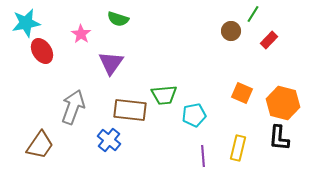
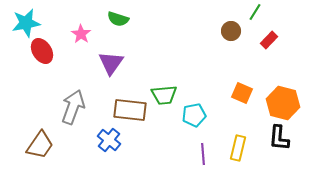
green line: moved 2 px right, 2 px up
purple line: moved 2 px up
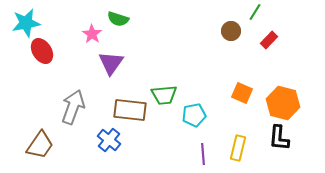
pink star: moved 11 px right
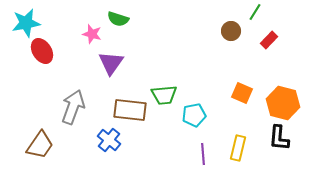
pink star: rotated 18 degrees counterclockwise
